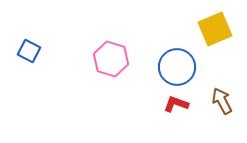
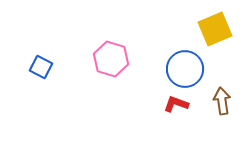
blue square: moved 12 px right, 16 px down
blue circle: moved 8 px right, 2 px down
brown arrow: rotated 20 degrees clockwise
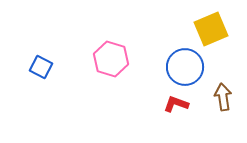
yellow square: moved 4 px left
blue circle: moved 2 px up
brown arrow: moved 1 px right, 4 px up
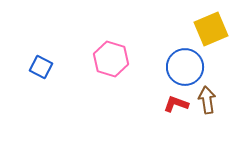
brown arrow: moved 16 px left, 3 px down
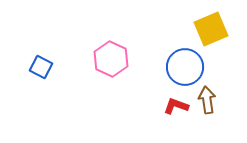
pink hexagon: rotated 8 degrees clockwise
red L-shape: moved 2 px down
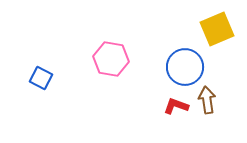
yellow square: moved 6 px right
pink hexagon: rotated 16 degrees counterclockwise
blue square: moved 11 px down
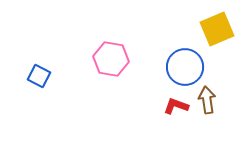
blue square: moved 2 px left, 2 px up
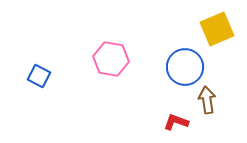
red L-shape: moved 16 px down
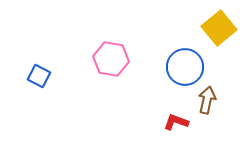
yellow square: moved 2 px right, 1 px up; rotated 16 degrees counterclockwise
brown arrow: rotated 20 degrees clockwise
